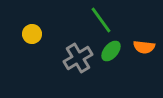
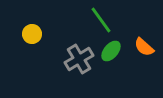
orange semicircle: rotated 35 degrees clockwise
gray cross: moved 1 px right, 1 px down
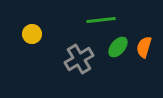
green line: rotated 60 degrees counterclockwise
orange semicircle: rotated 65 degrees clockwise
green ellipse: moved 7 px right, 4 px up
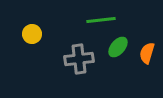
orange semicircle: moved 3 px right, 6 px down
gray cross: rotated 24 degrees clockwise
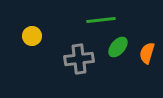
yellow circle: moved 2 px down
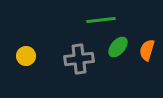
yellow circle: moved 6 px left, 20 px down
orange semicircle: moved 3 px up
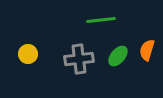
green ellipse: moved 9 px down
yellow circle: moved 2 px right, 2 px up
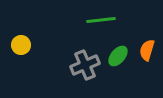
yellow circle: moved 7 px left, 9 px up
gray cross: moved 6 px right, 6 px down; rotated 16 degrees counterclockwise
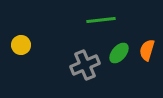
green ellipse: moved 1 px right, 3 px up
